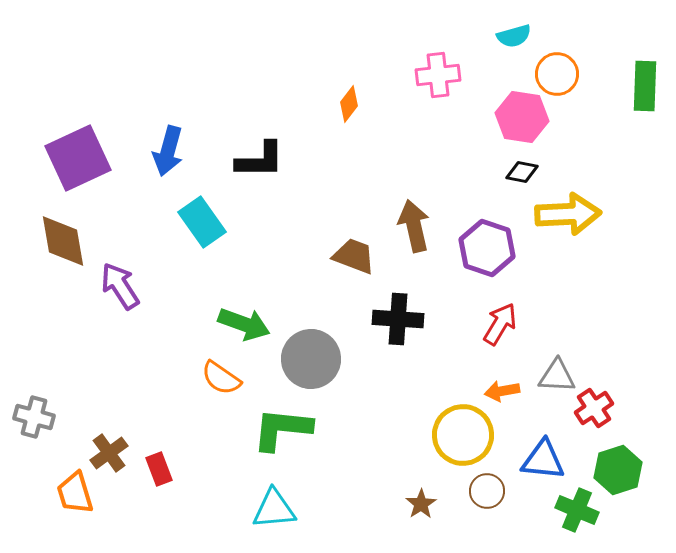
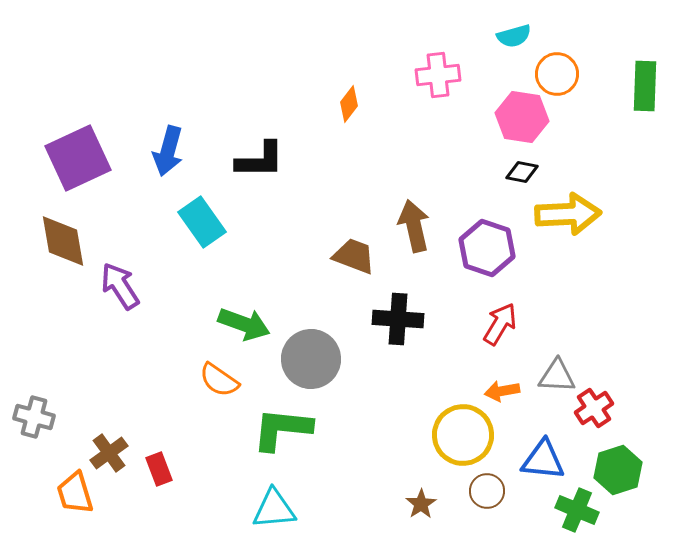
orange semicircle: moved 2 px left, 2 px down
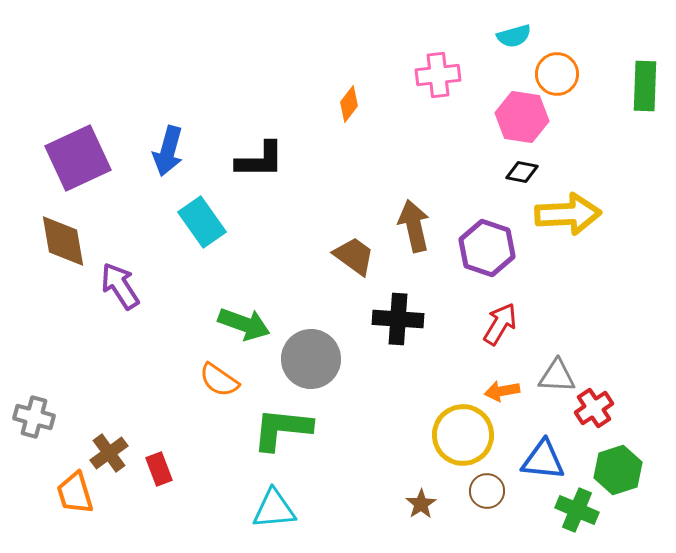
brown trapezoid: rotated 15 degrees clockwise
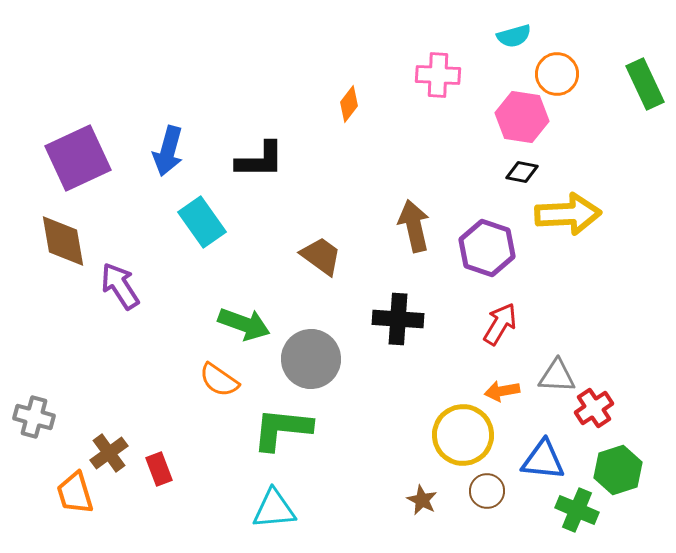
pink cross: rotated 9 degrees clockwise
green rectangle: moved 2 px up; rotated 27 degrees counterclockwise
brown trapezoid: moved 33 px left
brown star: moved 1 px right, 4 px up; rotated 12 degrees counterclockwise
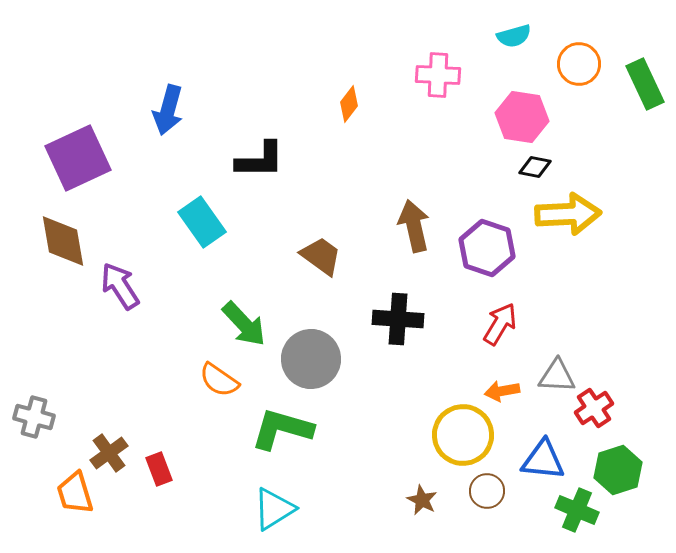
orange circle: moved 22 px right, 10 px up
blue arrow: moved 41 px up
black diamond: moved 13 px right, 5 px up
green arrow: rotated 27 degrees clockwise
green L-shape: rotated 10 degrees clockwise
cyan triangle: rotated 27 degrees counterclockwise
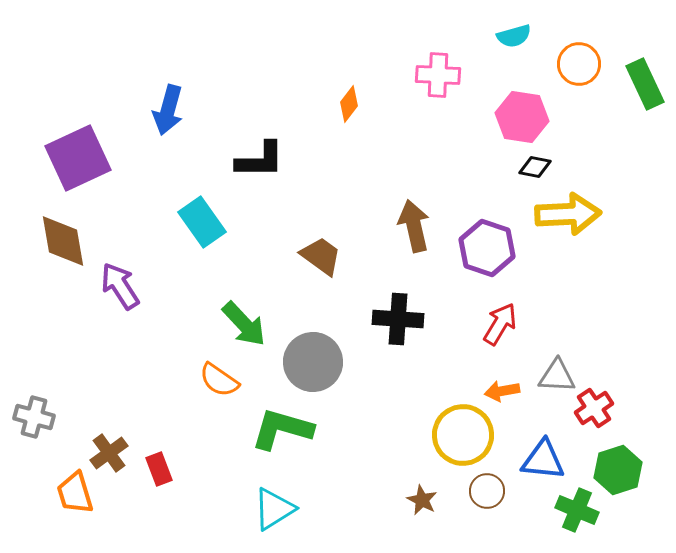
gray circle: moved 2 px right, 3 px down
